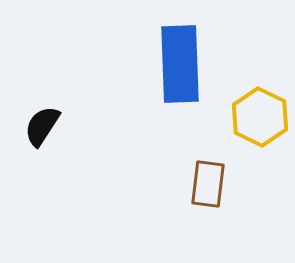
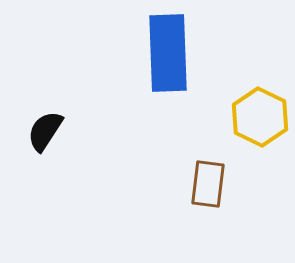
blue rectangle: moved 12 px left, 11 px up
black semicircle: moved 3 px right, 5 px down
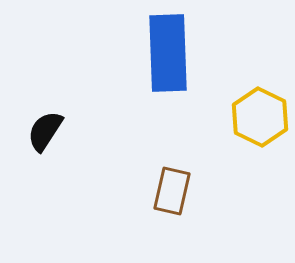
brown rectangle: moved 36 px left, 7 px down; rotated 6 degrees clockwise
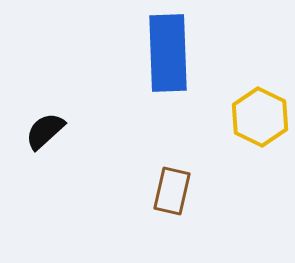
black semicircle: rotated 15 degrees clockwise
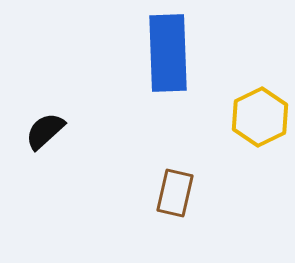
yellow hexagon: rotated 8 degrees clockwise
brown rectangle: moved 3 px right, 2 px down
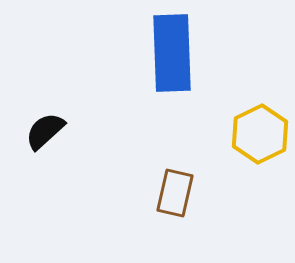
blue rectangle: moved 4 px right
yellow hexagon: moved 17 px down
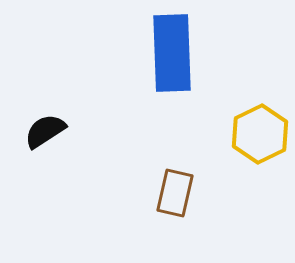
black semicircle: rotated 9 degrees clockwise
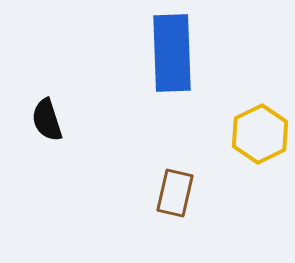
black semicircle: moved 2 px right, 11 px up; rotated 75 degrees counterclockwise
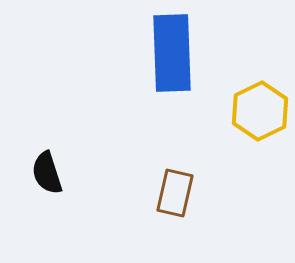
black semicircle: moved 53 px down
yellow hexagon: moved 23 px up
